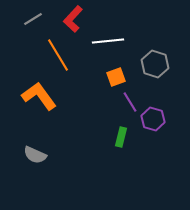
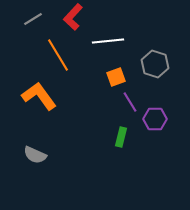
red L-shape: moved 2 px up
purple hexagon: moved 2 px right; rotated 15 degrees counterclockwise
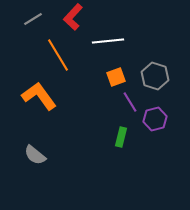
gray hexagon: moved 12 px down
purple hexagon: rotated 15 degrees counterclockwise
gray semicircle: rotated 15 degrees clockwise
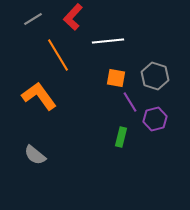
orange square: moved 1 px down; rotated 30 degrees clockwise
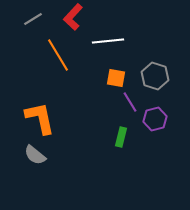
orange L-shape: moved 1 px right, 22 px down; rotated 24 degrees clockwise
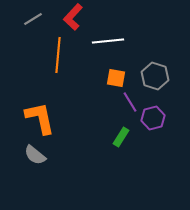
orange line: rotated 36 degrees clockwise
purple hexagon: moved 2 px left, 1 px up
green rectangle: rotated 18 degrees clockwise
